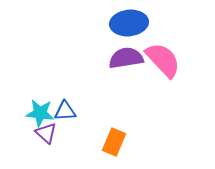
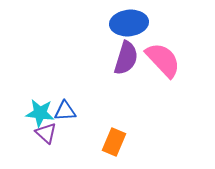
purple semicircle: rotated 116 degrees clockwise
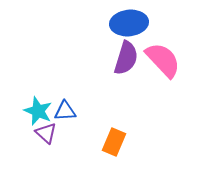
cyan star: moved 2 px left, 2 px up; rotated 16 degrees clockwise
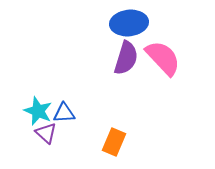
pink semicircle: moved 2 px up
blue triangle: moved 1 px left, 2 px down
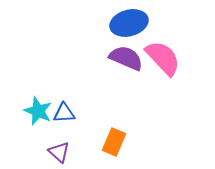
blue ellipse: rotated 9 degrees counterclockwise
purple semicircle: rotated 84 degrees counterclockwise
purple triangle: moved 13 px right, 19 px down
